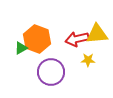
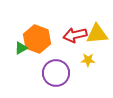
red arrow: moved 2 px left, 4 px up
purple circle: moved 5 px right, 1 px down
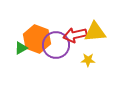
yellow triangle: moved 2 px left, 2 px up
purple circle: moved 28 px up
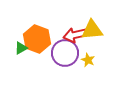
yellow triangle: moved 3 px left, 2 px up
purple circle: moved 9 px right, 8 px down
yellow star: rotated 24 degrees clockwise
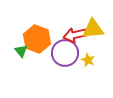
yellow triangle: moved 1 px right, 1 px up
green triangle: moved 3 px down; rotated 40 degrees counterclockwise
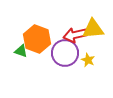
green triangle: rotated 32 degrees counterclockwise
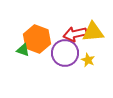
yellow triangle: moved 3 px down
red arrow: moved 1 px up
green triangle: moved 2 px right, 1 px up
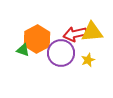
yellow triangle: moved 1 px left
orange hexagon: rotated 12 degrees clockwise
purple circle: moved 4 px left
yellow star: rotated 24 degrees clockwise
